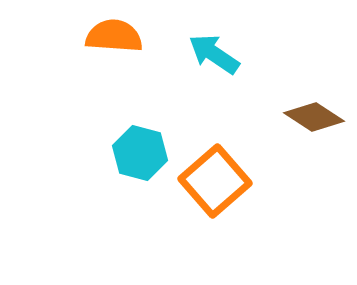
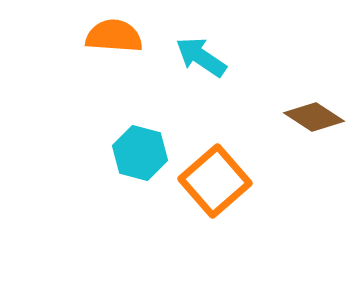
cyan arrow: moved 13 px left, 3 px down
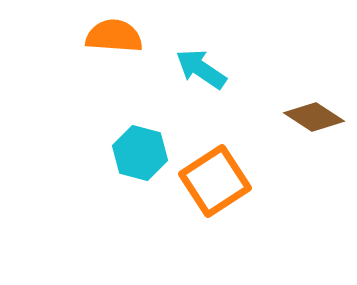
cyan arrow: moved 12 px down
orange square: rotated 8 degrees clockwise
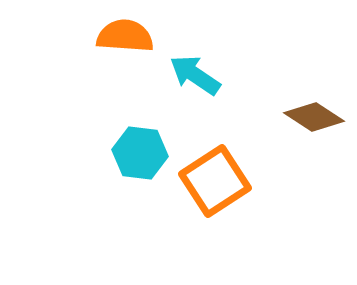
orange semicircle: moved 11 px right
cyan arrow: moved 6 px left, 6 px down
cyan hexagon: rotated 8 degrees counterclockwise
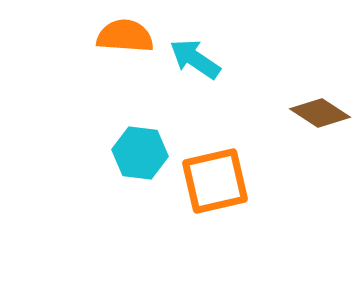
cyan arrow: moved 16 px up
brown diamond: moved 6 px right, 4 px up
orange square: rotated 20 degrees clockwise
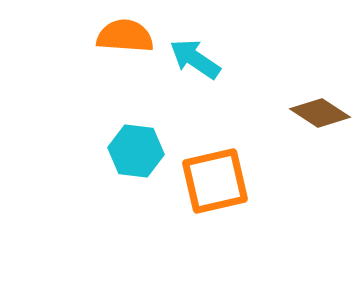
cyan hexagon: moved 4 px left, 2 px up
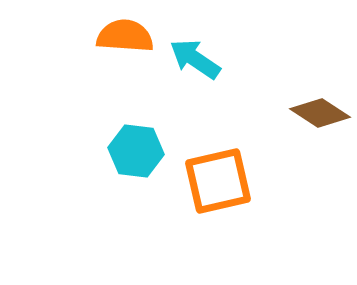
orange square: moved 3 px right
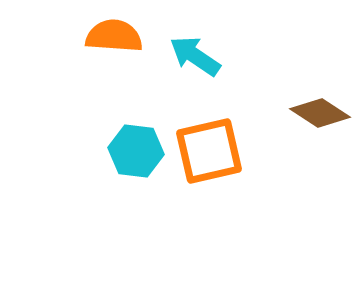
orange semicircle: moved 11 px left
cyan arrow: moved 3 px up
orange square: moved 9 px left, 30 px up
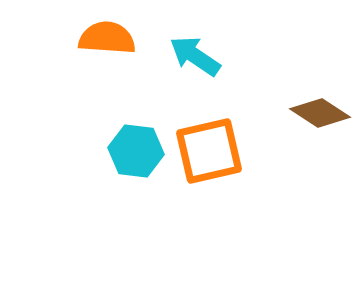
orange semicircle: moved 7 px left, 2 px down
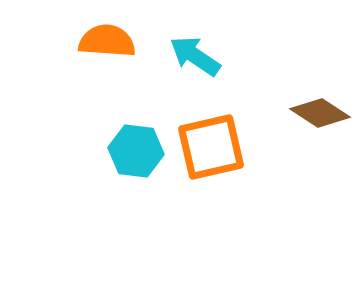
orange semicircle: moved 3 px down
orange square: moved 2 px right, 4 px up
